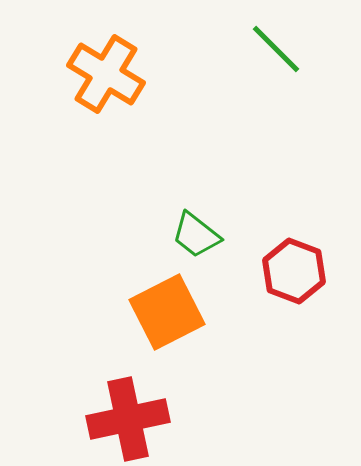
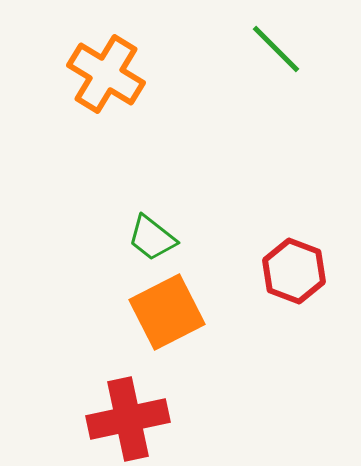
green trapezoid: moved 44 px left, 3 px down
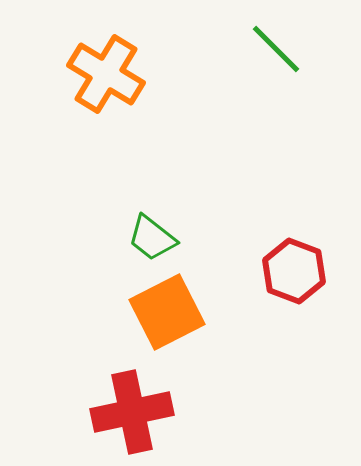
red cross: moved 4 px right, 7 px up
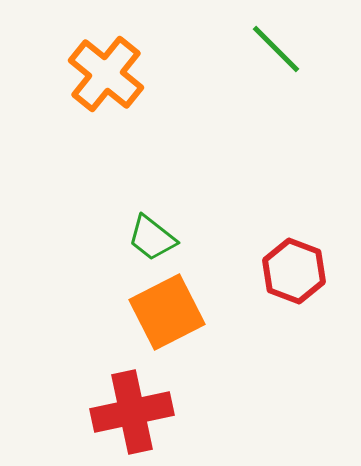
orange cross: rotated 8 degrees clockwise
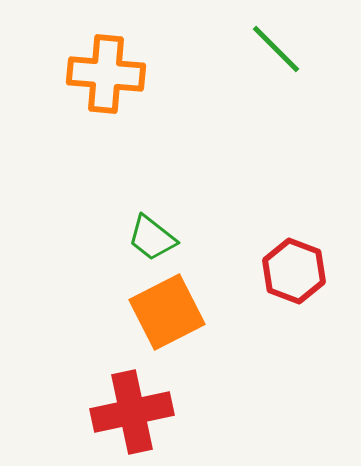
orange cross: rotated 34 degrees counterclockwise
